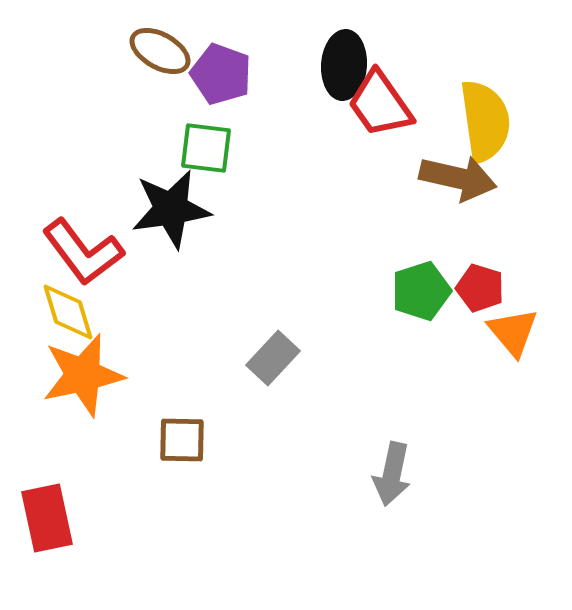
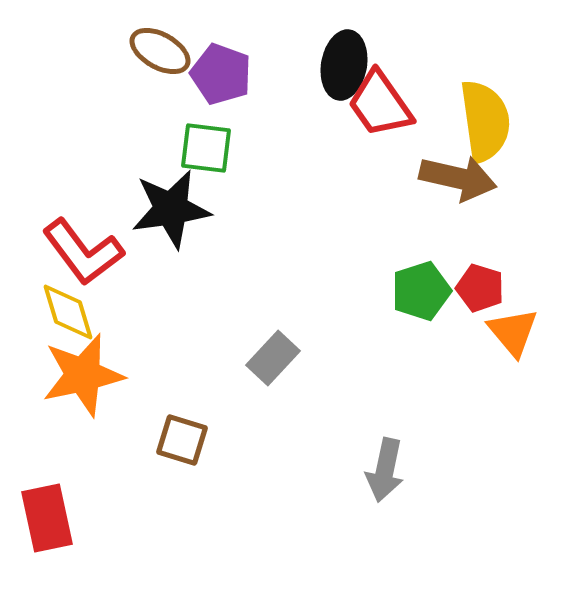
black ellipse: rotated 6 degrees clockwise
brown square: rotated 16 degrees clockwise
gray arrow: moved 7 px left, 4 px up
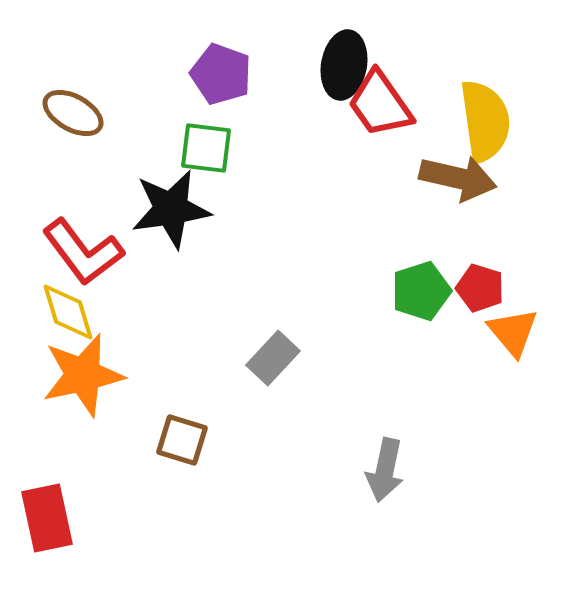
brown ellipse: moved 87 px left, 62 px down
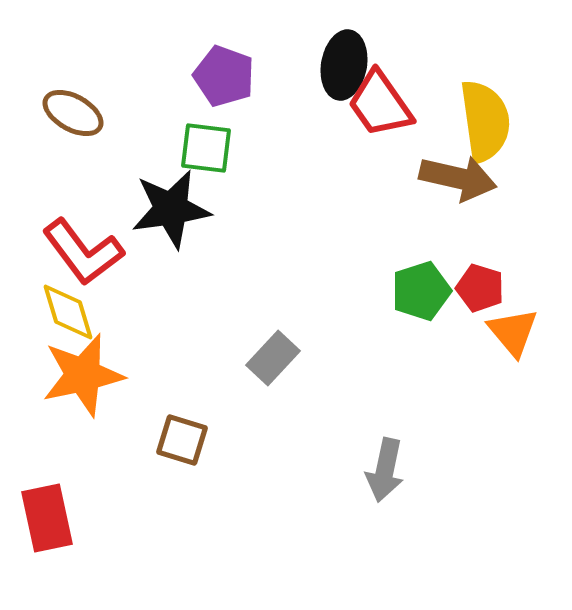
purple pentagon: moved 3 px right, 2 px down
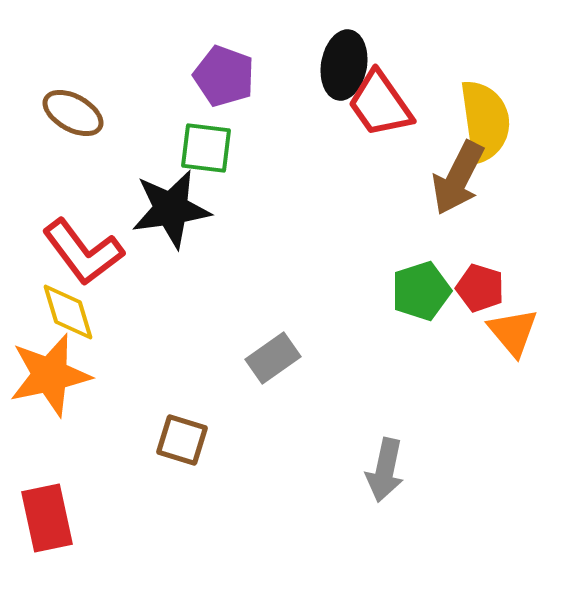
brown arrow: rotated 104 degrees clockwise
gray rectangle: rotated 12 degrees clockwise
orange star: moved 33 px left
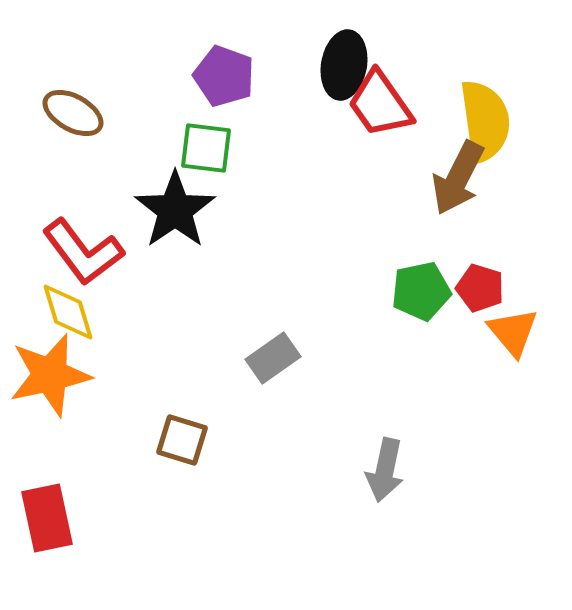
black star: moved 4 px right, 1 px down; rotated 26 degrees counterclockwise
green pentagon: rotated 6 degrees clockwise
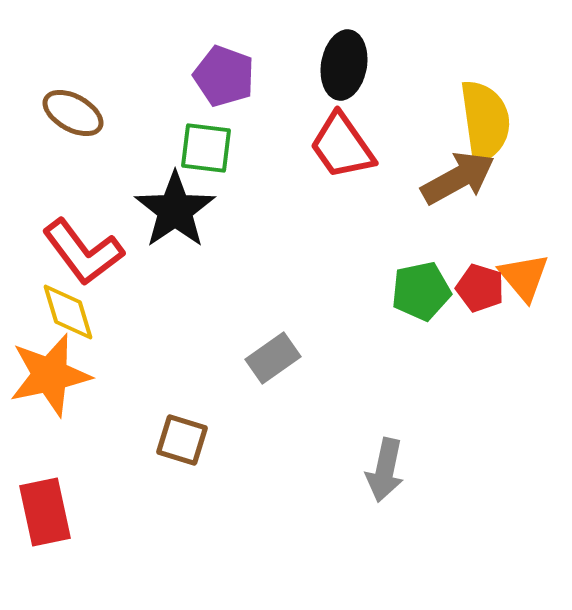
red trapezoid: moved 38 px left, 42 px down
brown arrow: rotated 146 degrees counterclockwise
orange triangle: moved 11 px right, 55 px up
red rectangle: moved 2 px left, 6 px up
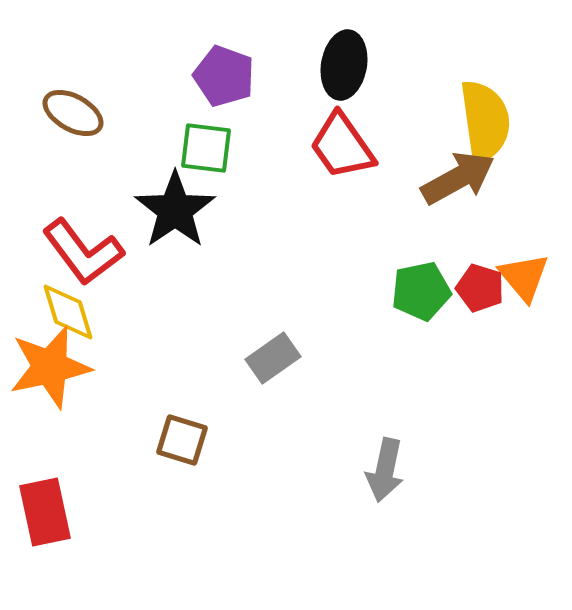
orange star: moved 8 px up
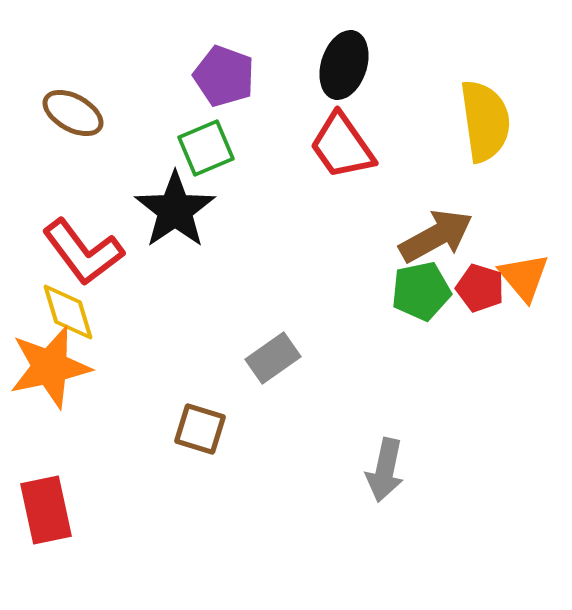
black ellipse: rotated 8 degrees clockwise
green square: rotated 30 degrees counterclockwise
brown arrow: moved 22 px left, 58 px down
brown square: moved 18 px right, 11 px up
red rectangle: moved 1 px right, 2 px up
